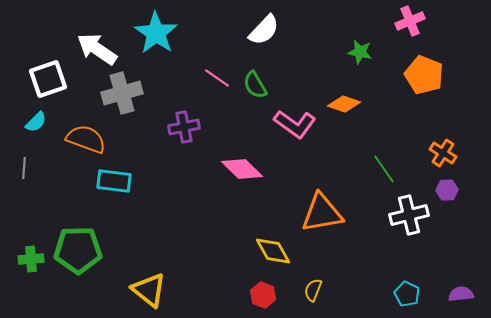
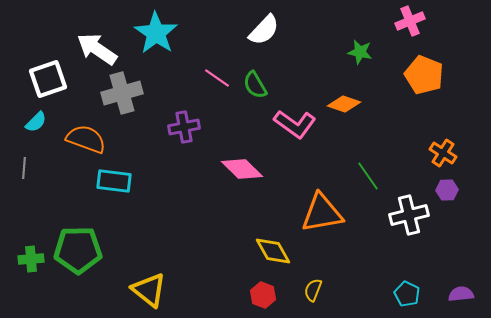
green line: moved 16 px left, 7 px down
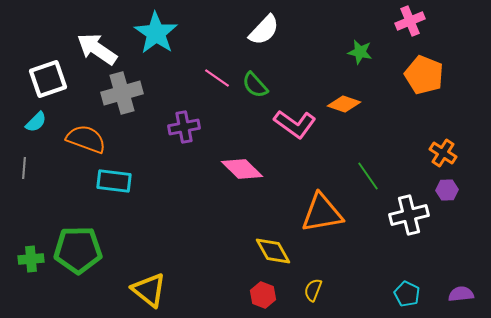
green semicircle: rotated 12 degrees counterclockwise
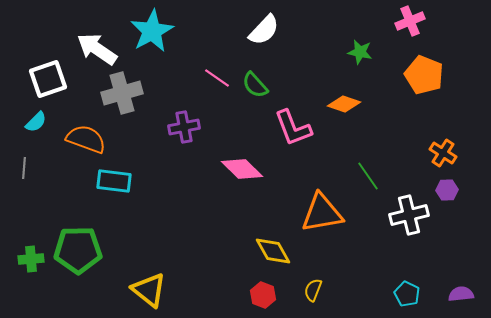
cyan star: moved 4 px left, 2 px up; rotated 9 degrees clockwise
pink L-shape: moved 2 px left, 4 px down; rotated 33 degrees clockwise
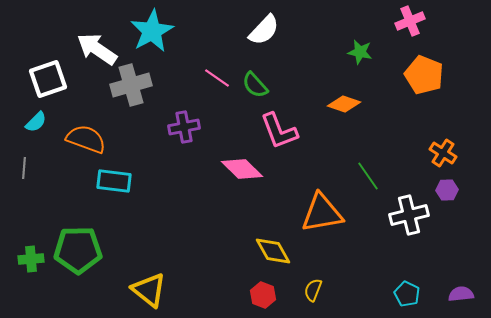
gray cross: moved 9 px right, 8 px up
pink L-shape: moved 14 px left, 3 px down
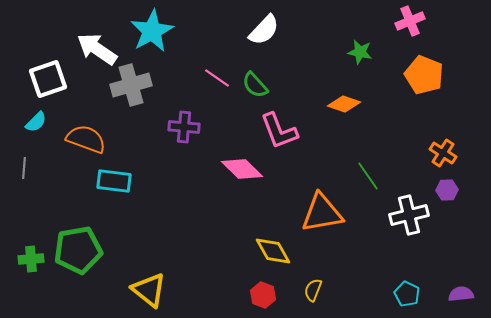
purple cross: rotated 16 degrees clockwise
green pentagon: rotated 9 degrees counterclockwise
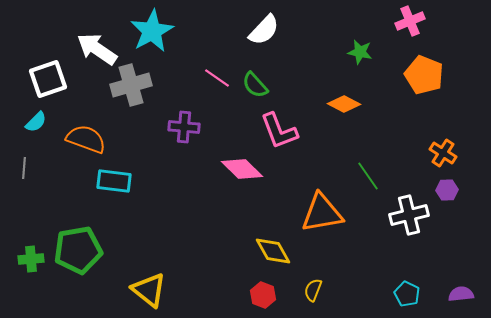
orange diamond: rotated 8 degrees clockwise
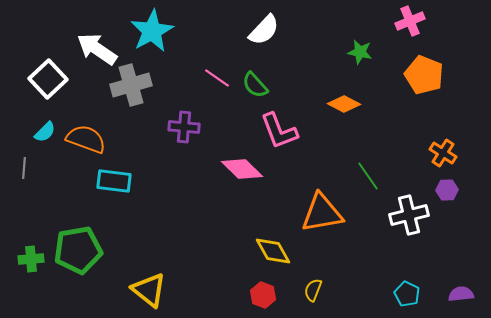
white square: rotated 24 degrees counterclockwise
cyan semicircle: moved 9 px right, 10 px down
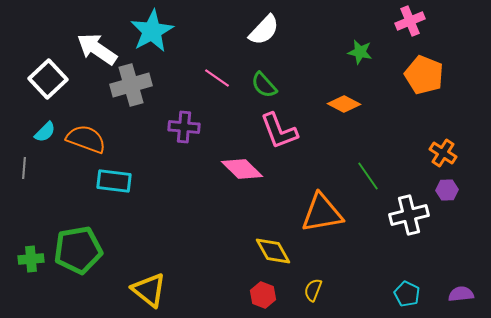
green semicircle: moved 9 px right
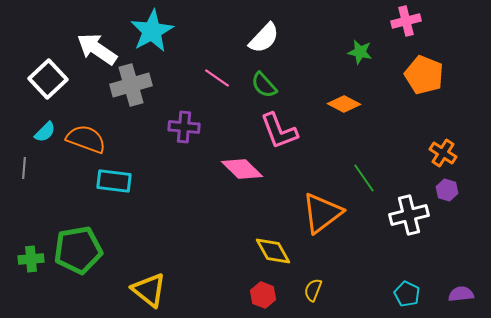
pink cross: moved 4 px left; rotated 8 degrees clockwise
white semicircle: moved 8 px down
green line: moved 4 px left, 2 px down
purple hexagon: rotated 20 degrees clockwise
orange triangle: rotated 27 degrees counterclockwise
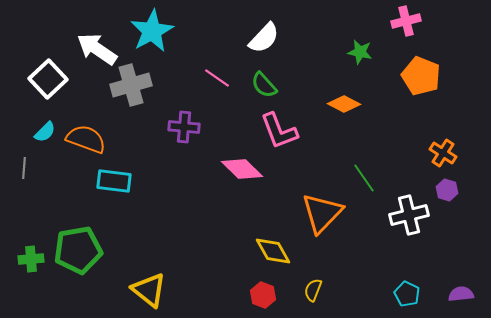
orange pentagon: moved 3 px left, 1 px down
orange triangle: rotated 9 degrees counterclockwise
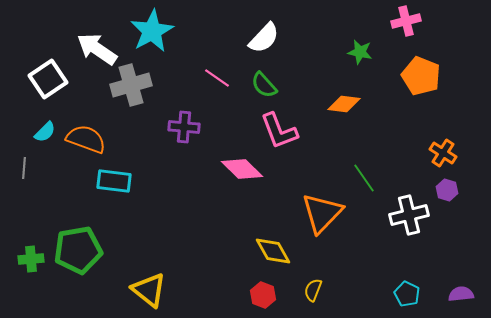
white square: rotated 9 degrees clockwise
orange diamond: rotated 20 degrees counterclockwise
